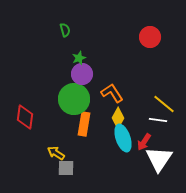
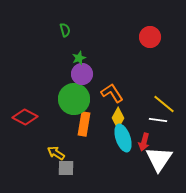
red diamond: rotated 70 degrees counterclockwise
red arrow: rotated 18 degrees counterclockwise
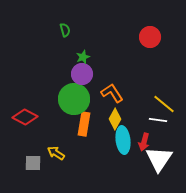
green star: moved 4 px right, 1 px up
yellow diamond: moved 3 px left, 1 px down
cyan ellipse: moved 2 px down; rotated 12 degrees clockwise
gray square: moved 33 px left, 5 px up
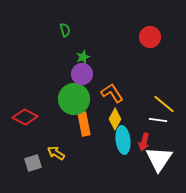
orange rectangle: rotated 20 degrees counterclockwise
gray square: rotated 18 degrees counterclockwise
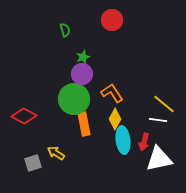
red circle: moved 38 px left, 17 px up
red diamond: moved 1 px left, 1 px up
white triangle: rotated 44 degrees clockwise
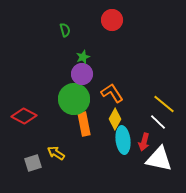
white line: moved 2 px down; rotated 36 degrees clockwise
white triangle: rotated 24 degrees clockwise
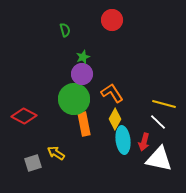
yellow line: rotated 25 degrees counterclockwise
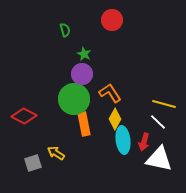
green star: moved 1 px right, 3 px up; rotated 24 degrees counterclockwise
orange L-shape: moved 2 px left
